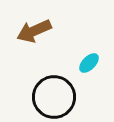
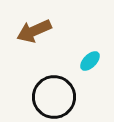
cyan ellipse: moved 1 px right, 2 px up
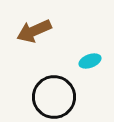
cyan ellipse: rotated 25 degrees clockwise
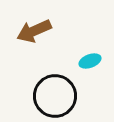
black circle: moved 1 px right, 1 px up
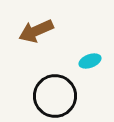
brown arrow: moved 2 px right
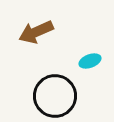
brown arrow: moved 1 px down
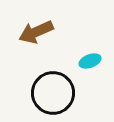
black circle: moved 2 px left, 3 px up
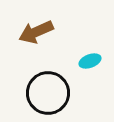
black circle: moved 5 px left
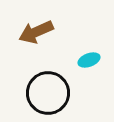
cyan ellipse: moved 1 px left, 1 px up
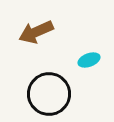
black circle: moved 1 px right, 1 px down
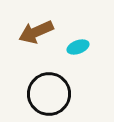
cyan ellipse: moved 11 px left, 13 px up
